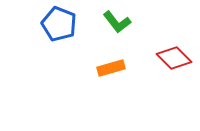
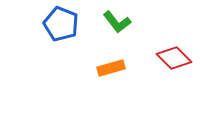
blue pentagon: moved 2 px right
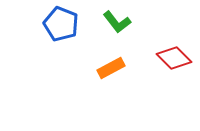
orange rectangle: rotated 12 degrees counterclockwise
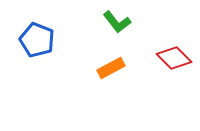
blue pentagon: moved 24 px left, 16 px down
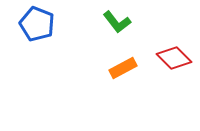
blue pentagon: moved 16 px up
orange rectangle: moved 12 px right
